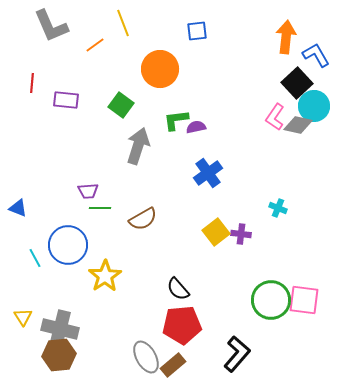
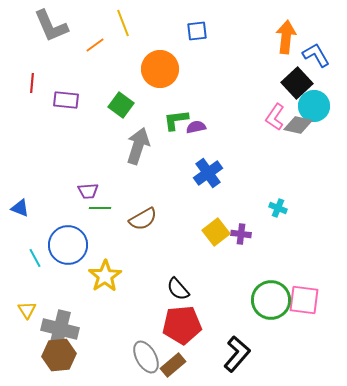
blue triangle: moved 2 px right
yellow triangle: moved 4 px right, 7 px up
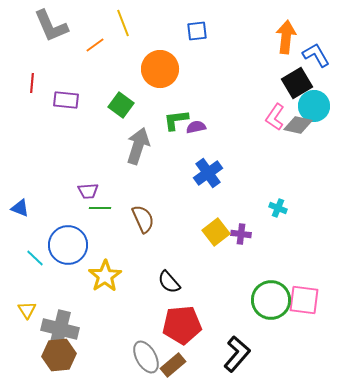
black square: rotated 12 degrees clockwise
brown semicircle: rotated 84 degrees counterclockwise
cyan line: rotated 18 degrees counterclockwise
black semicircle: moved 9 px left, 7 px up
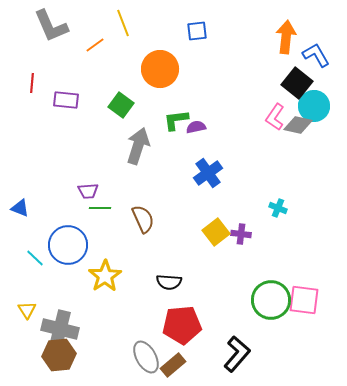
black square: rotated 20 degrees counterclockwise
black semicircle: rotated 45 degrees counterclockwise
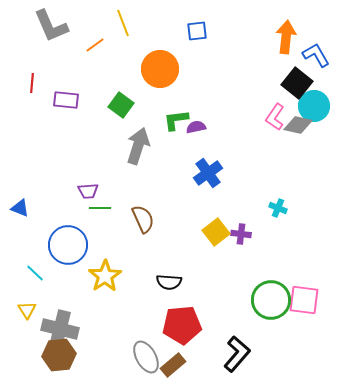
cyan line: moved 15 px down
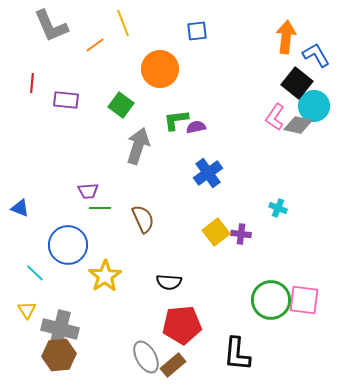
black L-shape: rotated 144 degrees clockwise
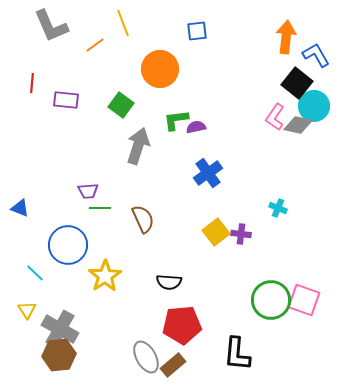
pink square: rotated 12 degrees clockwise
gray cross: rotated 15 degrees clockwise
